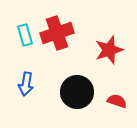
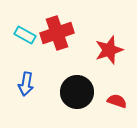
cyan rectangle: rotated 45 degrees counterclockwise
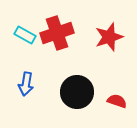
red star: moved 13 px up
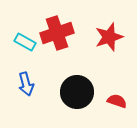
cyan rectangle: moved 7 px down
blue arrow: rotated 25 degrees counterclockwise
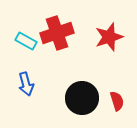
cyan rectangle: moved 1 px right, 1 px up
black circle: moved 5 px right, 6 px down
red semicircle: rotated 54 degrees clockwise
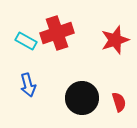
red star: moved 6 px right, 3 px down
blue arrow: moved 2 px right, 1 px down
red semicircle: moved 2 px right, 1 px down
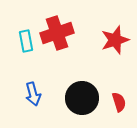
cyan rectangle: rotated 50 degrees clockwise
blue arrow: moved 5 px right, 9 px down
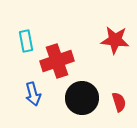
red cross: moved 28 px down
red star: rotated 24 degrees clockwise
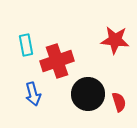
cyan rectangle: moved 4 px down
black circle: moved 6 px right, 4 px up
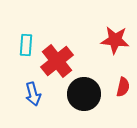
cyan rectangle: rotated 15 degrees clockwise
red cross: rotated 20 degrees counterclockwise
black circle: moved 4 px left
red semicircle: moved 4 px right, 15 px up; rotated 30 degrees clockwise
